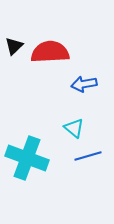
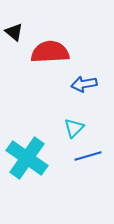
black triangle: moved 14 px up; rotated 36 degrees counterclockwise
cyan triangle: rotated 35 degrees clockwise
cyan cross: rotated 15 degrees clockwise
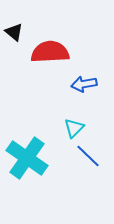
blue line: rotated 60 degrees clockwise
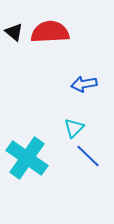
red semicircle: moved 20 px up
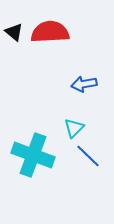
cyan cross: moved 6 px right, 3 px up; rotated 15 degrees counterclockwise
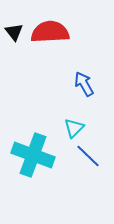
black triangle: rotated 12 degrees clockwise
blue arrow: rotated 70 degrees clockwise
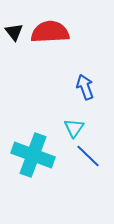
blue arrow: moved 1 px right, 3 px down; rotated 10 degrees clockwise
cyan triangle: rotated 10 degrees counterclockwise
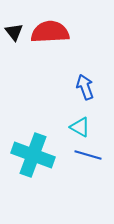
cyan triangle: moved 6 px right, 1 px up; rotated 35 degrees counterclockwise
blue line: moved 1 px up; rotated 28 degrees counterclockwise
